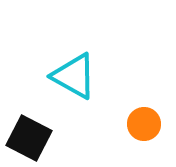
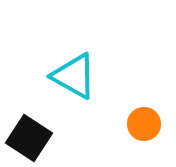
black square: rotated 6 degrees clockwise
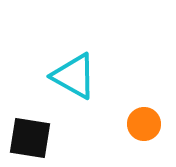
black square: moved 1 px right; rotated 24 degrees counterclockwise
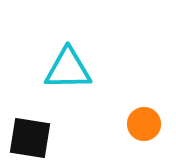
cyan triangle: moved 6 px left, 7 px up; rotated 30 degrees counterclockwise
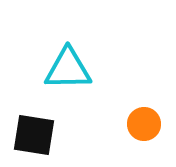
black square: moved 4 px right, 3 px up
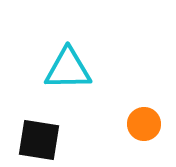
black square: moved 5 px right, 5 px down
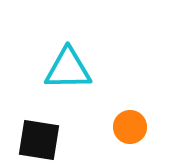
orange circle: moved 14 px left, 3 px down
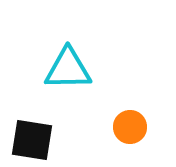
black square: moved 7 px left
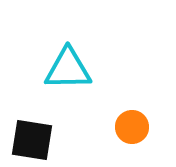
orange circle: moved 2 px right
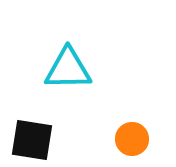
orange circle: moved 12 px down
